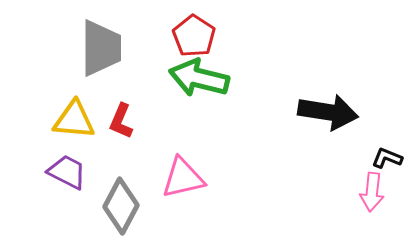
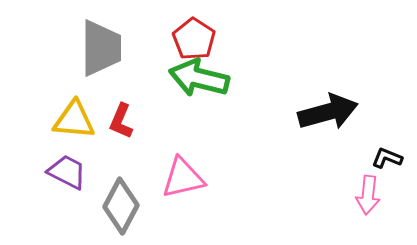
red pentagon: moved 3 px down
black arrow: rotated 24 degrees counterclockwise
pink arrow: moved 4 px left, 3 px down
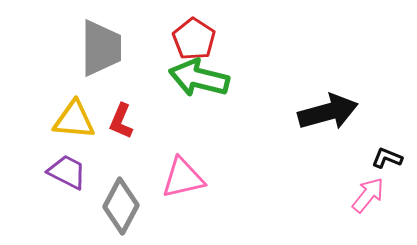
pink arrow: rotated 147 degrees counterclockwise
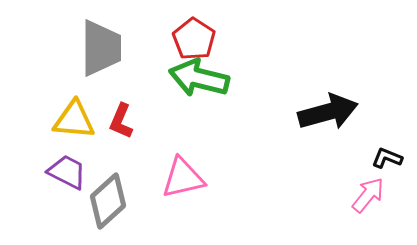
gray diamond: moved 13 px left, 5 px up; rotated 20 degrees clockwise
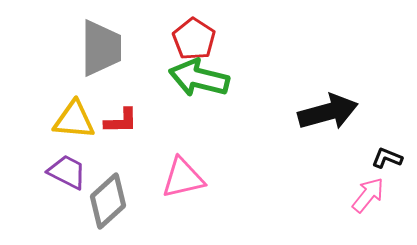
red L-shape: rotated 114 degrees counterclockwise
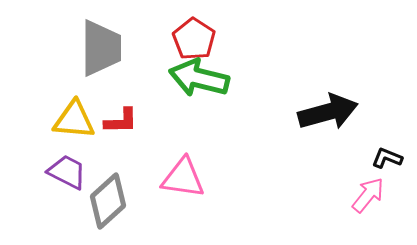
pink triangle: rotated 21 degrees clockwise
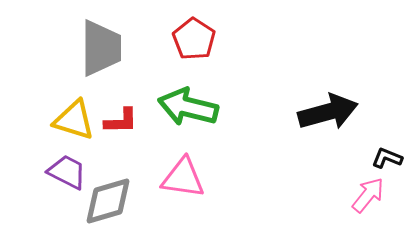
green arrow: moved 11 px left, 29 px down
yellow triangle: rotated 12 degrees clockwise
gray diamond: rotated 26 degrees clockwise
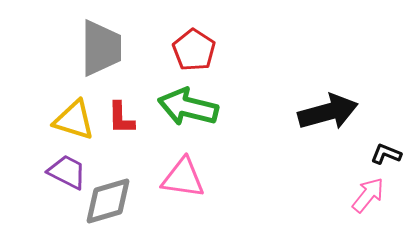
red pentagon: moved 11 px down
red L-shape: moved 3 px up; rotated 90 degrees clockwise
black L-shape: moved 1 px left, 4 px up
